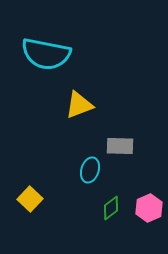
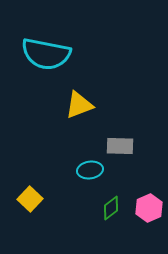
cyan ellipse: rotated 65 degrees clockwise
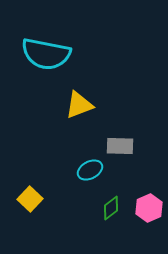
cyan ellipse: rotated 20 degrees counterclockwise
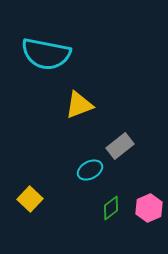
gray rectangle: rotated 40 degrees counterclockwise
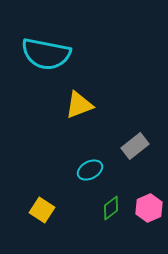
gray rectangle: moved 15 px right
yellow square: moved 12 px right, 11 px down; rotated 10 degrees counterclockwise
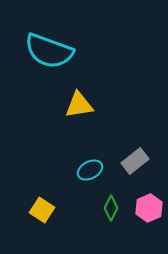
cyan semicircle: moved 3 px right, 3 px up; rotated 9 degrees clockwise
yellow triangle: rotated 12 degrees clockwise
gray rectangle: moved 15 px down
green diamond: rotated 25 degrees counterclockwise
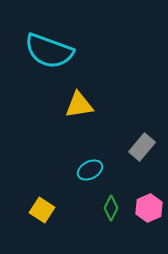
gray rectangle: moved 7 px right, 14 px up; rotated 12 degrees counterclockwise
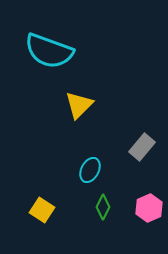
yellow triangle: rotated 36 degrees counterclockwise
cyan ellipse: rotated 35 degrees counterclockwise
green diamond: moved 8 px left, 1 px up
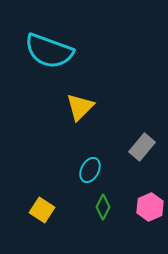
yellow triangle: moved 1 px right, 2 px down
pink hexagon: moved 1 px right, 1 px up
